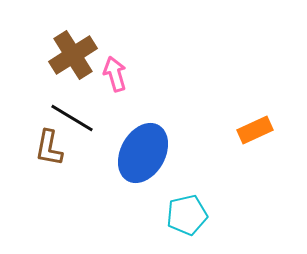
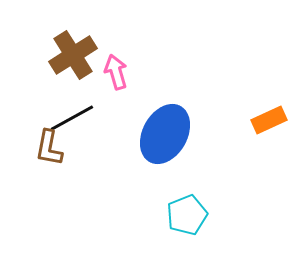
pink arrow: moved 1 px right, 2 px up
black line: rotated 60 degrees counterclockwise
orange rectangle: moved 14 px right, 10 px up
blue ellipse: moved 22 px right, 19 px up
cyan pentagon: rotated 9 degrees counterclockwise
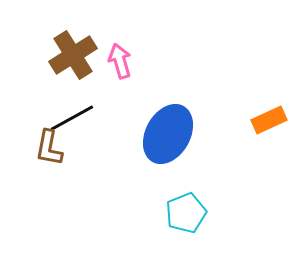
pink arrow: moved 4 px right, 11 px up
blue ellipse: moved 3 px right
cyan pentagon: moved 1 px left, 2 px up
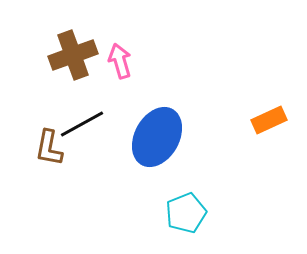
brown cross: rotated 12 degrees clockwise
black line: moved 10 px right, 6 px down
blue ellipse: moved 11 px left, 3 px down
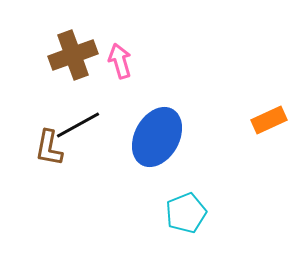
black line: moved 4 px left, 1 px down
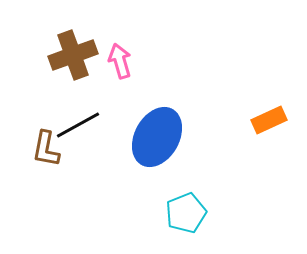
brown L-shape: moved 3 px left, 1 px down
